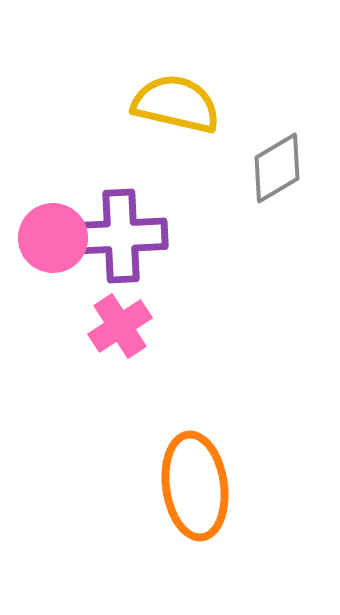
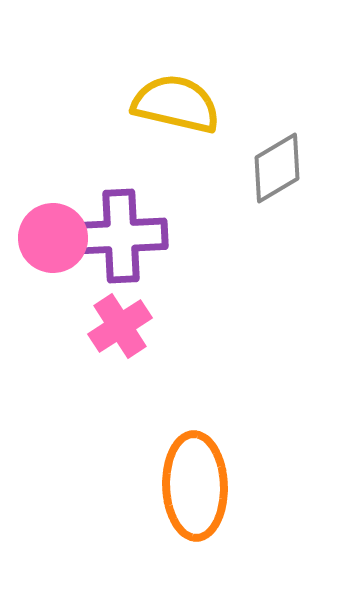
orange ellipse: rotated 6 degrees clockwise
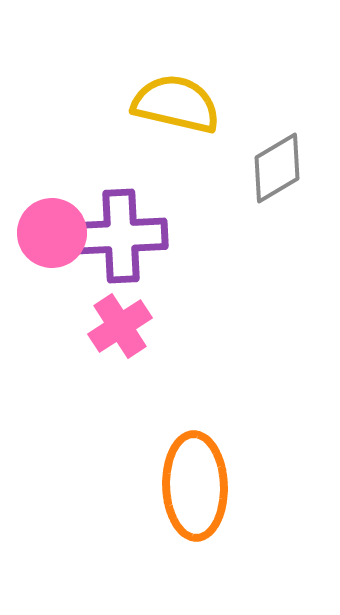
pink circle: moved 1 px left, 5 px up
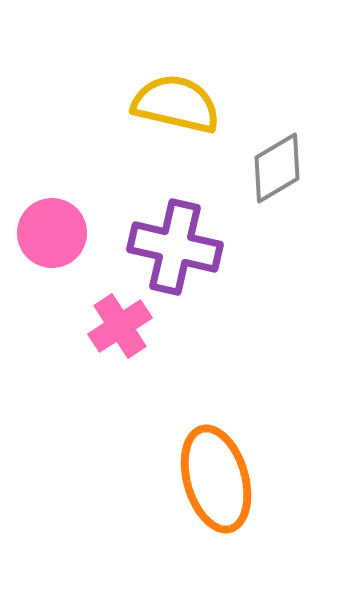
purple cross: moved 54 px right, 11 px down; rotated 16 degrees clockwise
orange ellipse: moved 21 px right, 7 px up; rotated 14 degrees counterclockwise
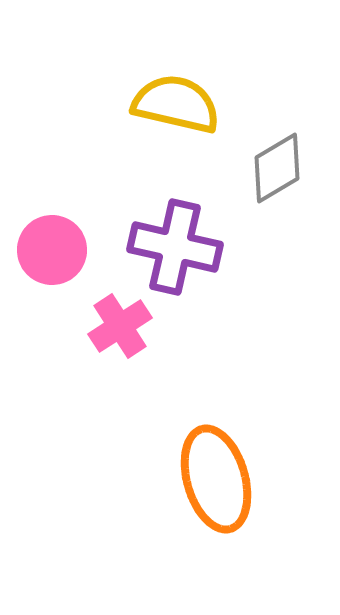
pink circle: moved 17 px down
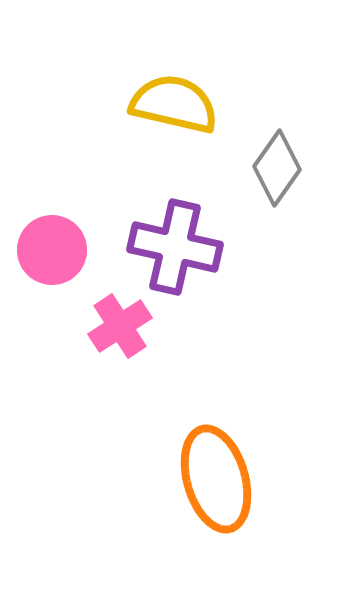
yellow semicircle: moved 2 px left
gray diamond: rotated 24 degrees counterclockwise
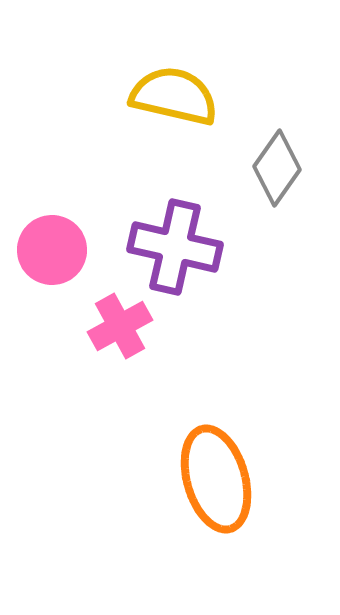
yellow semicircle: moved 8 px up
pink cross: rotated 4 degrees clockwise
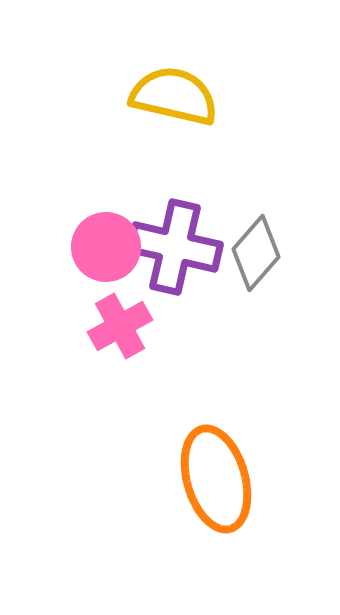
gray diamond: moved 21 px left, 85 px down; rotated 6 degrees clockwise
pink circle: moved 54 px right, 3 px up
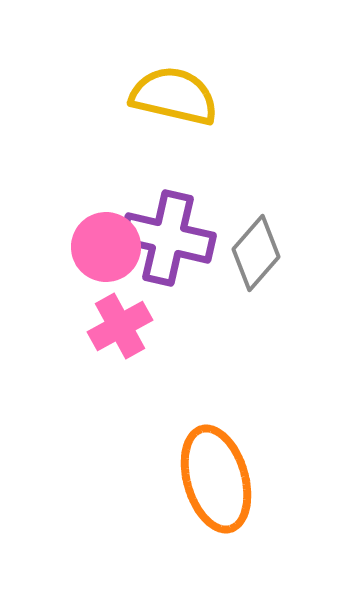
purple cross: moved 7 px left, 9 px up
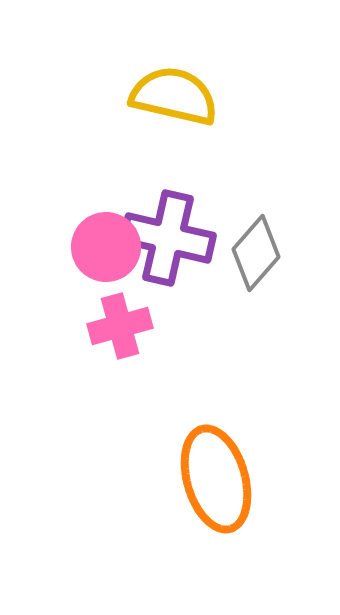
pink cross: rotated 14 degrees clockwise
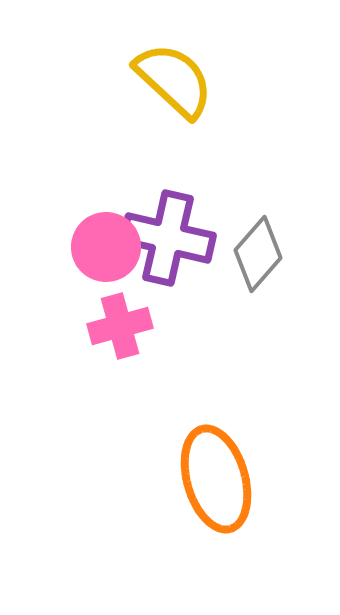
yellow semicircle: moved 16 px up; rotated 30 degrees clockwise
gray diamond: moved 2 px right, 1 px down
